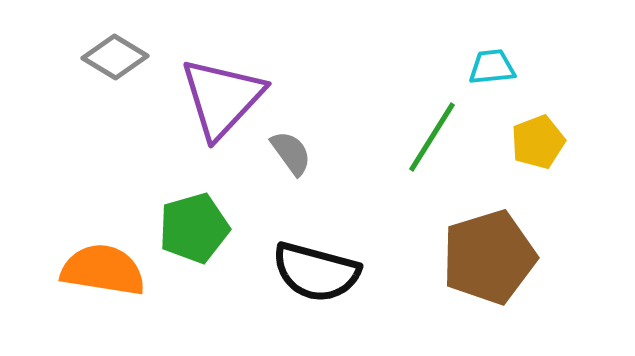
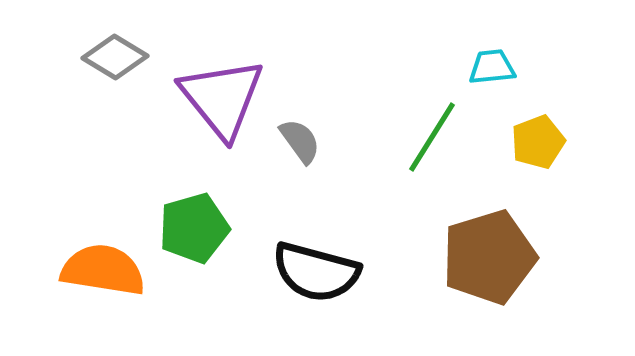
purple triangle: rotated 22 degrees counterclockwise
gray semicircle: moved 9 px right, 12 px up
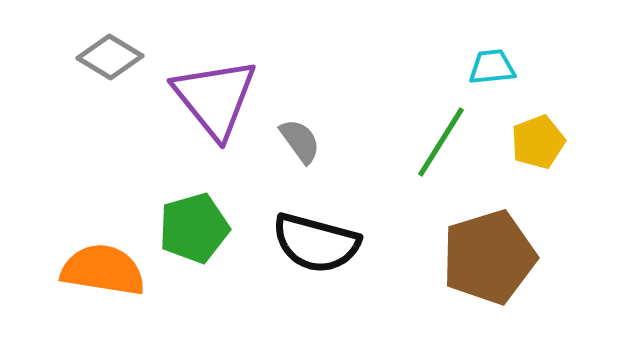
gray diamond: moved 5 px left
purple triangle: moved 7 px left
green line: moved 9 px right, 5 px down
black semicircle: moved 29 px up
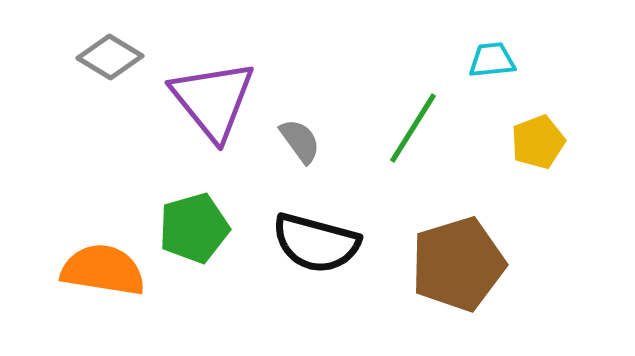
cyan trapezoid: moved 7 px up
purple triangle: moved 2 px left, 2 px down
green line: moved 28 px left, 14 px up
brown pentagon: moved 31 px left, 7 px down
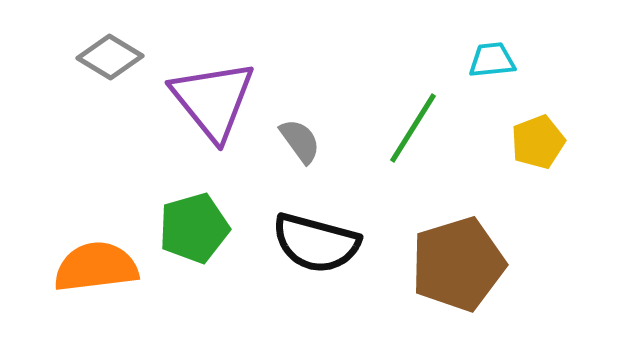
orange semicircle: moved 7 px left, 3 px up; rotated 16 degrees counterclockwise
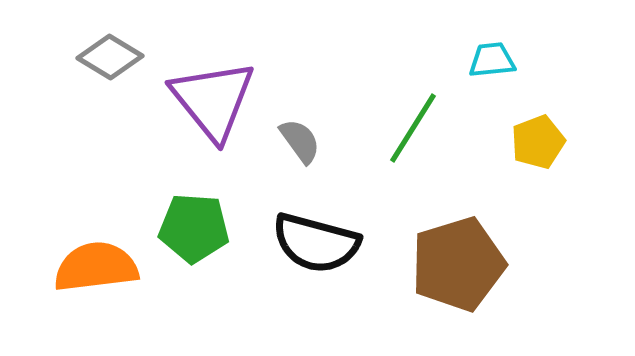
green pentagon: rotated 20 degrees clockwise
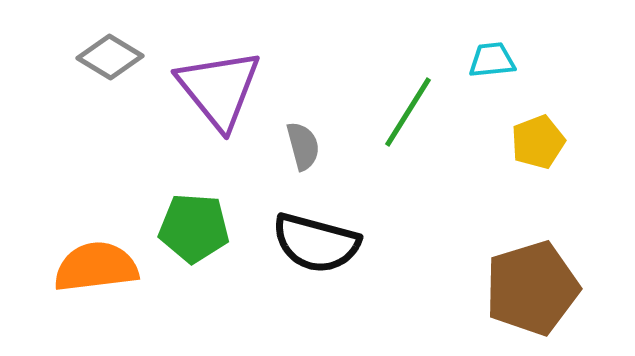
purple triangle: moved 6 px right, 11 px up
green line: moved 5 px left, 16 px up
gray semicircle: moved 3 px right, 5 px down; rotated 21 degrees clockwise
brown pentagon: moved 74 px right, 24 px down
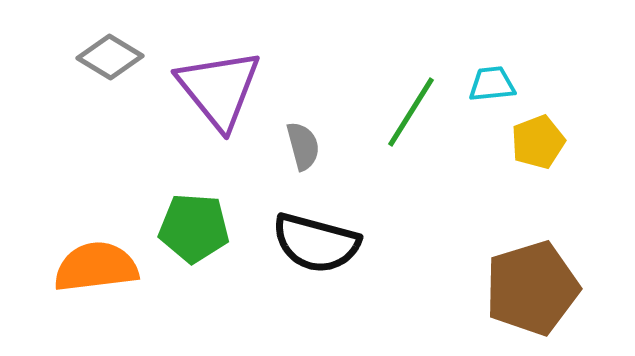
cyan trapezoid: moved 24 px down
green line: moved 3 px right
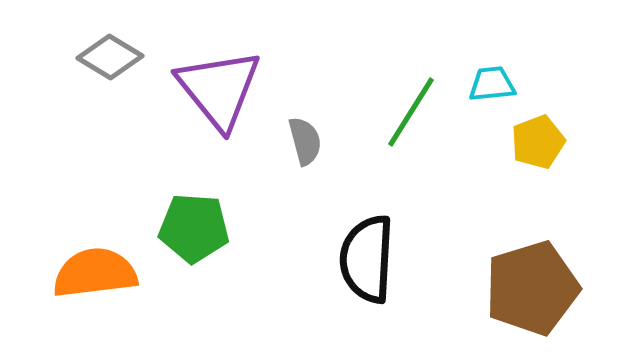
gray semicircle: moved 2 px right, 5 px up
black semicircle: moved 51 px right, 16 px down; rotated 78 degrees clockwise
orange semicircle: moved 1 px left, 6 px down
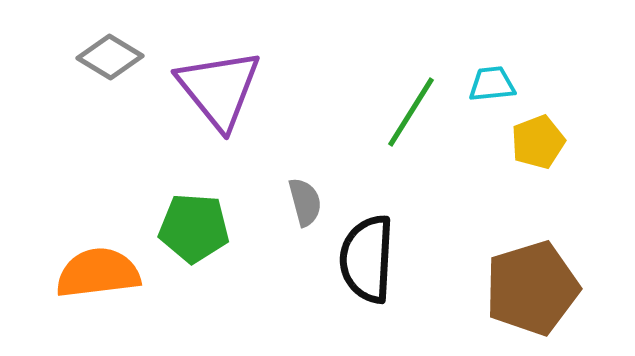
gray semicircle: moved 61 px down
orange semicircle: moved 3 px right
